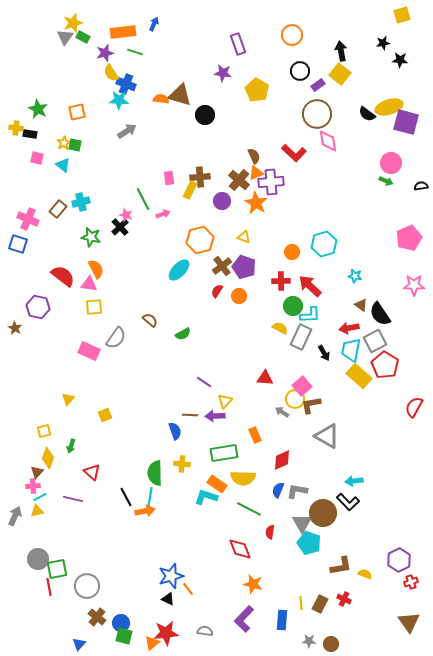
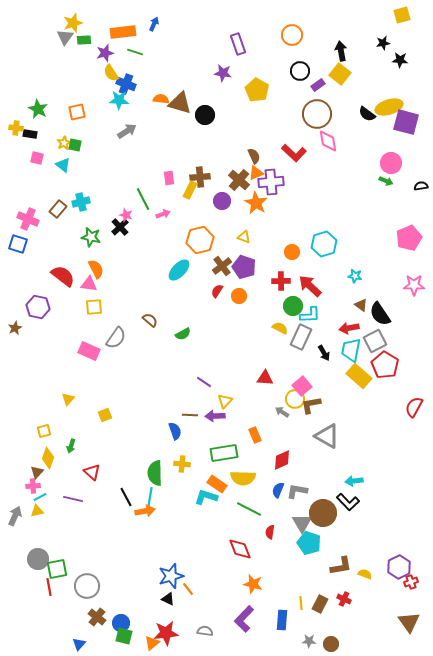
green rectangle at (83, 37): moved 1 px right, 3 px down; rotated 32 degrees counterclockwise
brown triangle at (180, 95): moved 8 px down
brown star at (15, 328): rotated 16 degrees clockwise
purple hexagon at (399, 560): moved 7 px down
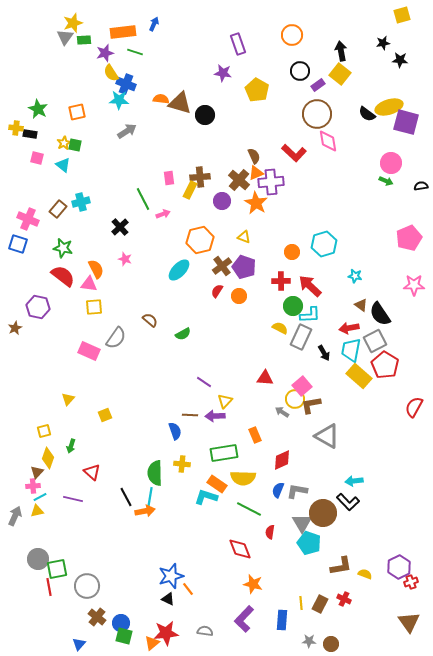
pink star at (126, 215): moved 1 px left, 44 px down
green star at (91, 237): moved 28 px left, 11 px down
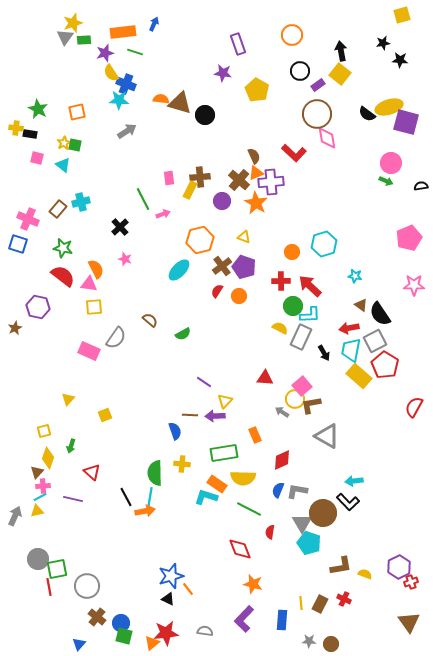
pink diamond at (328, 141): moved 1 px left, 3 px up
pink cross at (33, 486): moved 10 px right
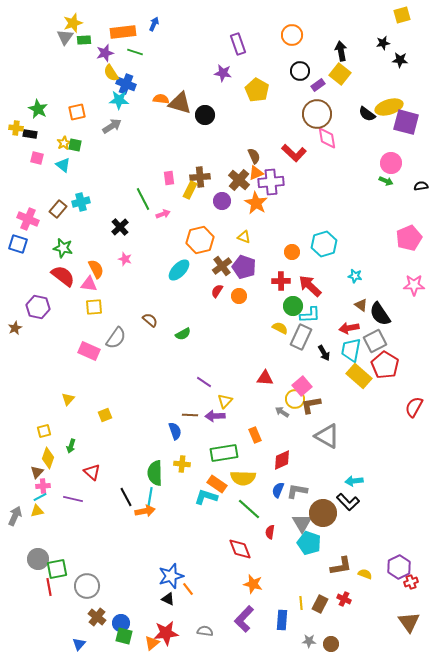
gray arrow at (127, 131): moved 15 px left, 5 px up
green line at (249, 509): rotated 15 degrees clockwise
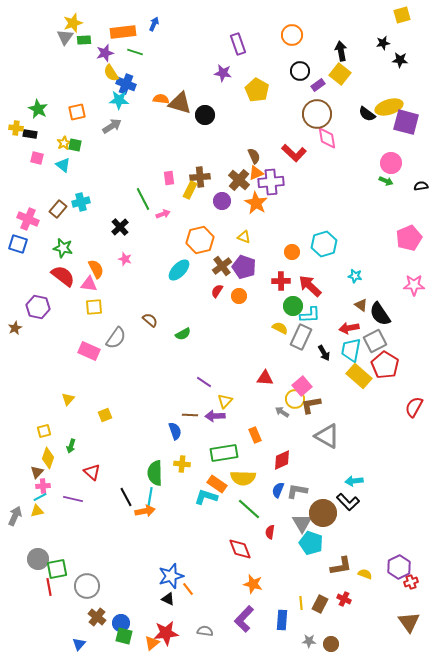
cyan pentagon at (309, 543): moved 2 px right
